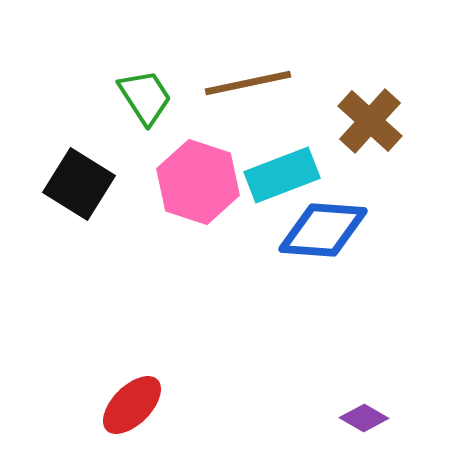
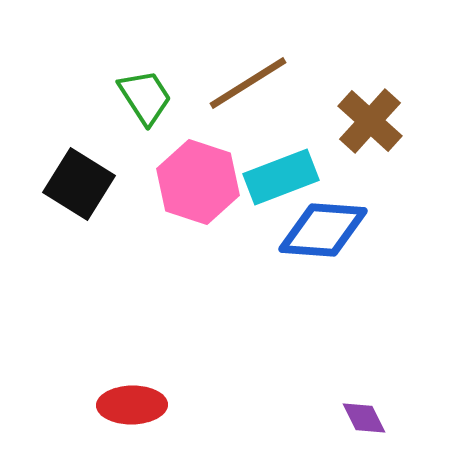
brown line: rotated 20 degrees counterclockwise
cyan rectangle: moved 1 px left, 2 px down
red ellipse: rotated 44 degrees clockwise
purple diamond: rotated 33 degrees clockwise
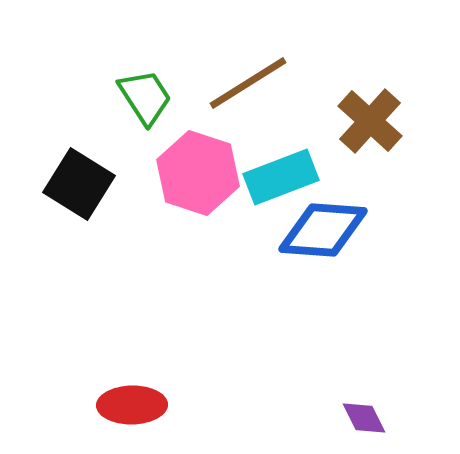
pink hexagon: moved 9 px up
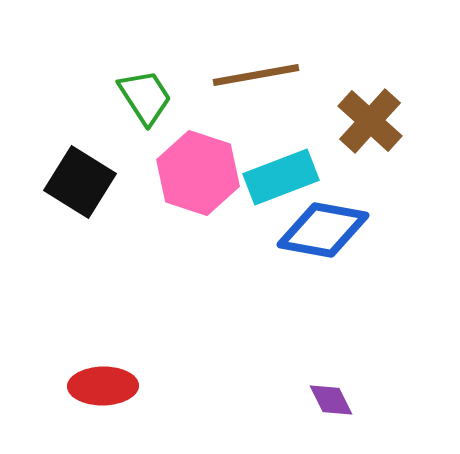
brown line: moved 8 px right, 8 px up; rotated 22 degrees clockwise
black square: moved 1 px right, 2 px up
blue diamond: rotated 6 degrees clockwise
red ellipse: moved 29 px left, 19 px up
purple diamond: moved 33 px left, 18 px up
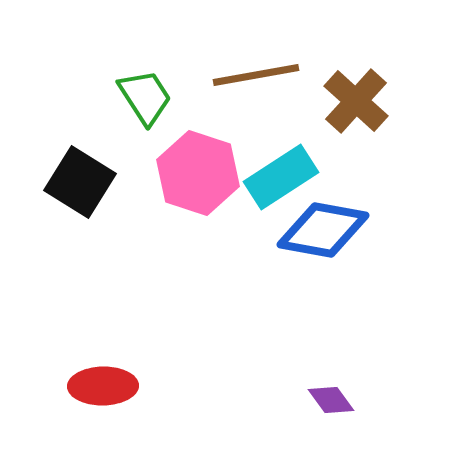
brown cross: moved 14 px left, 20 px up
cyan rectangle: rotated 12 degrees counterclockwise
purple diamond: rotated 9 degrees counterclockwise
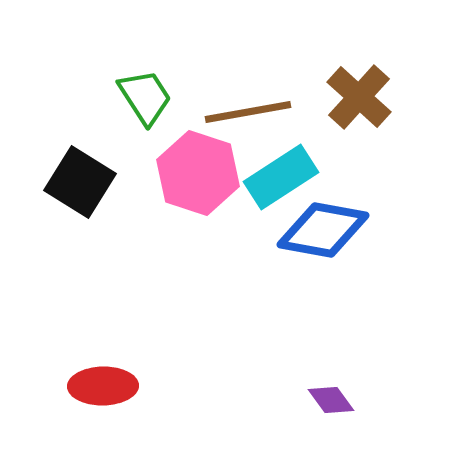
brown line: moved 8 px left, 37 px down
brown cross: moved 3 px right, 4 px up
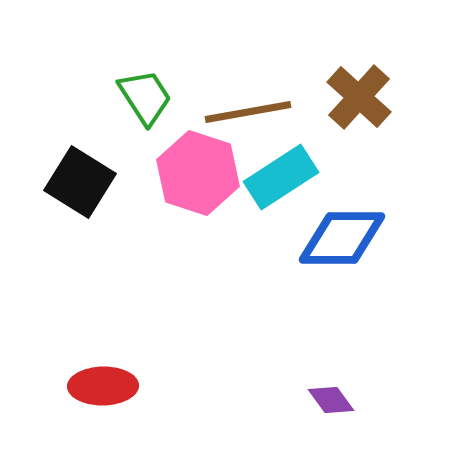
blue diamond: moved 19 px right, 8 px down; rotated 10 degrees counterclockwise
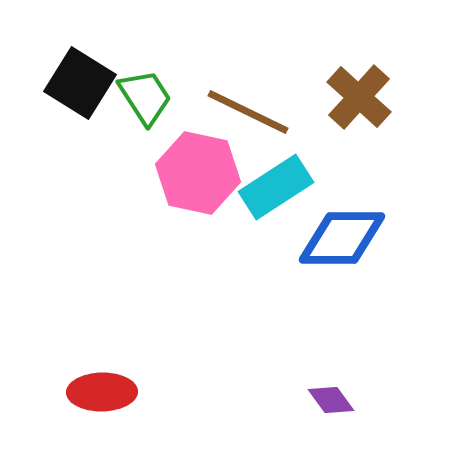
brown line: rotated 36 degrees clockwise
pink hexagon: rotated 6 degrees counterclockwise
cyan rectangle: moved 5 px left, 10 px down
black square: moved 99 px up
red ellipse: moved 1 px left, 6 px down
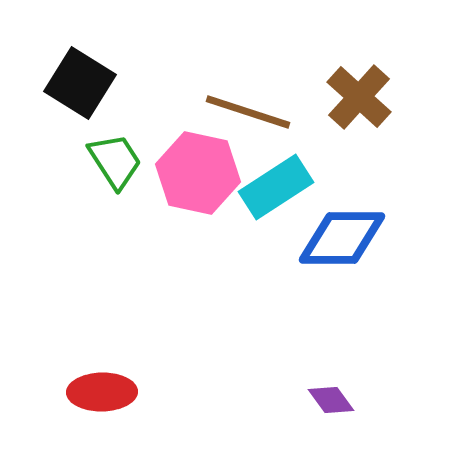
green trapezoid: moved 30 px left, 64 px down
brown line: rotated 8 degrees counterclockwise
